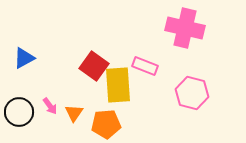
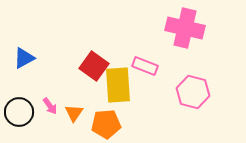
pink hexagon: moved 1 px right, 1 px up
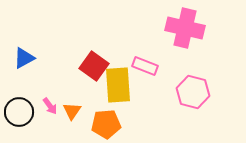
orange triangle: moved 2 px left, 2 px up
